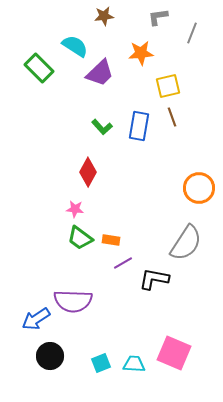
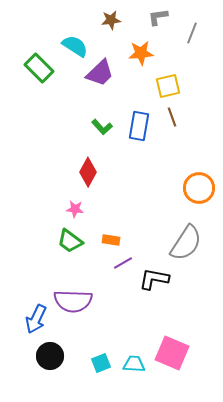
brown star: moved 7 px right, 4 px down
green trapezoid: moved 10 px left, 3 px down
blue arrow: rotated 32 degrees counterclockwise
pink square: moved 2 px left
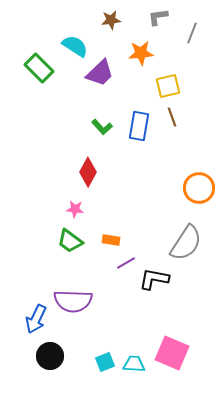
purple line: moved 3 px right
cyan square: moved 4 px right, 1 px up
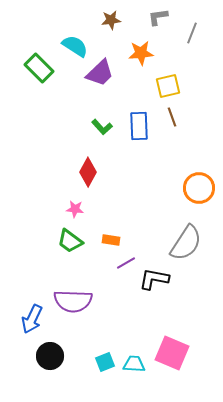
blue rectangle: rotated 12 degrees counterclockwise
blue arrow: moved 4 px left
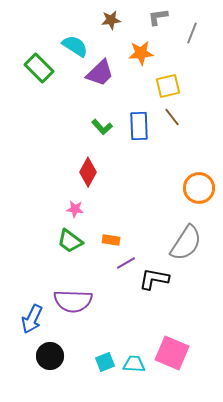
brown line: rotated 18 degrees counterclockwise
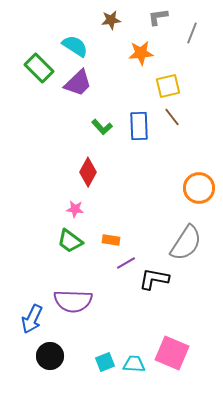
purple trapezoid: moved 22 px left, 10 px down
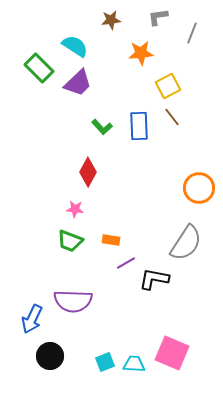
yellow square: rotated 15 degrees counterclockwise
green trapezoid: rotated 16 degrees counterclockwise
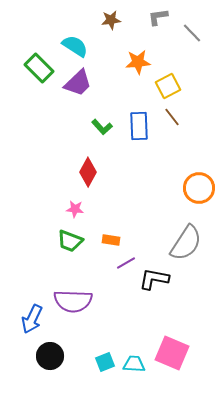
gray line: rotated 65 degrees counterclockwise
orange star: moved 3 px left, 9 px down
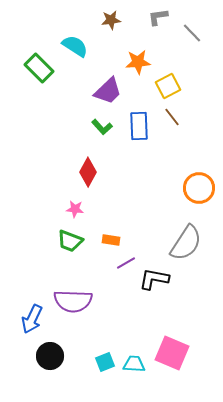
purple trapezoid: moved 30 px right, 8 px down
